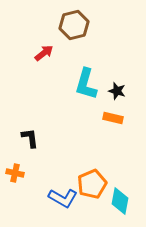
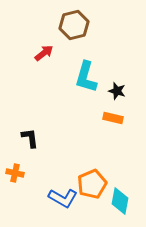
cyan L-shape: moved 7 px up
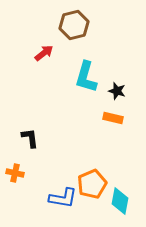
blue L-shape: rotated 20 degrees counterclockwise
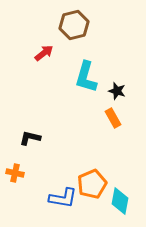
orange rectangle: rotated 48 degrees clockwise
black L-shape: rotated 70 degrees counterclockwise
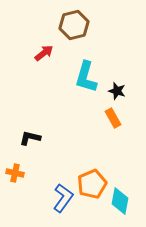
blue L-shape: rotated 64 degrees counterclockwise
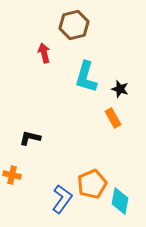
red arrow: rotated 66 degrees counterclockwise
black star: moved 3 px right, 2 px up
orange cross: moved 3 px left, 2 px down
blue L-shape: moved 1 px left, 1 px down
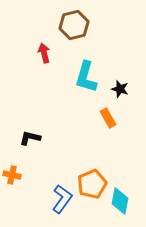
orange rectangle: moved 5 px left
